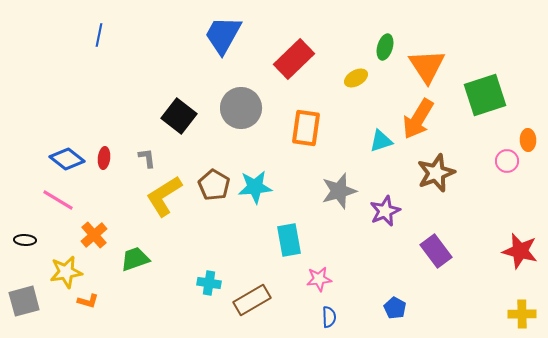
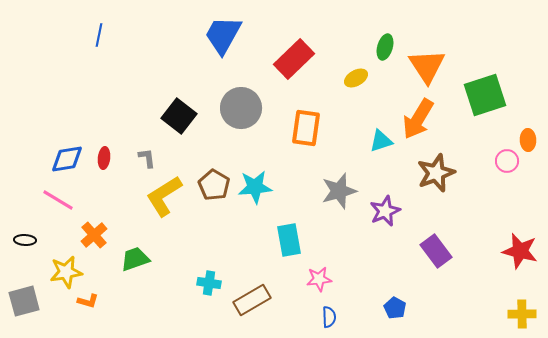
blue diamond: rotated 48 degrees counterclockwise
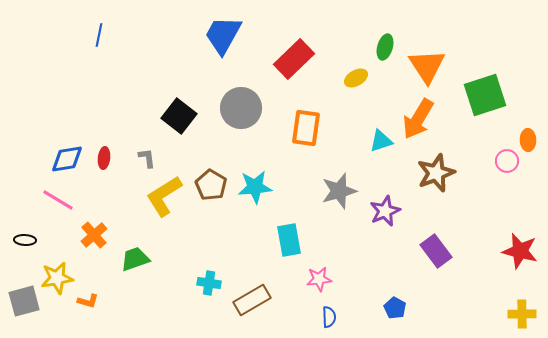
brown pentagon: moved 3 px left
yellow star: moved 9 px left, 6 px down
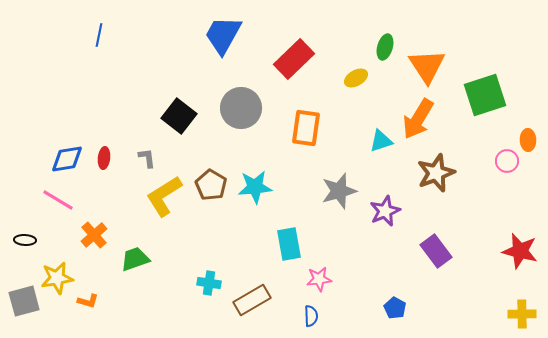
cyan rectangle: moved 4 px down
blue semicircle: moved 18 px left, 1 px up
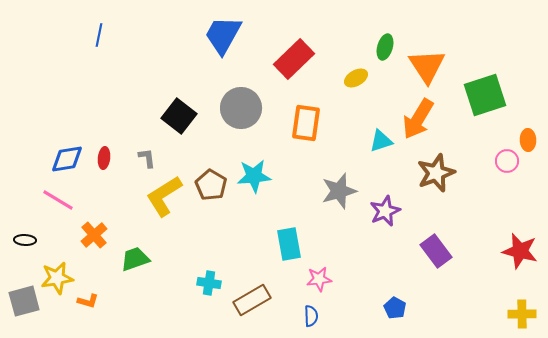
orange rectangle: moved 5 px up
cyan star: moved 1 px left, 11 px up
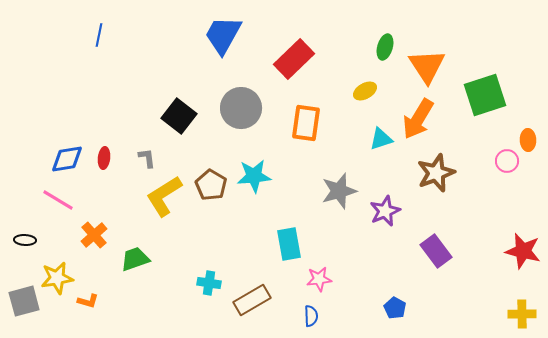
yellow ellipse: moved 9 px right, 13 px down
cyan triangle: moved 2 px up
red star: moved 3 px right
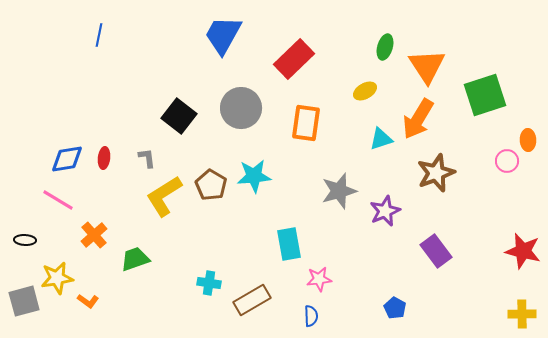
orange L-shape: rotated 20 degrees clockwise
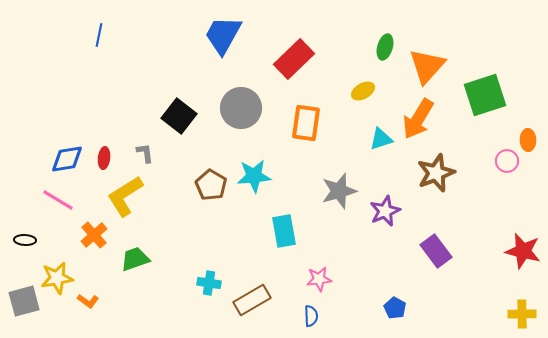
orange triangle: rotated 15 degrees clockwise
yellow ellipse: moved 2 px left
gray L-shape: moved 2 px left, 5 px up
yellow L-shape: moved 39 px left
cyan rectangle: moved 5 px left, 13 px up
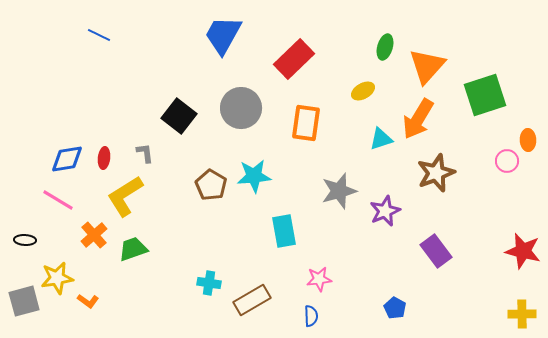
blue line: rotated 75 degrees counterclockwise
green trapezoid: moved 2 px left, 10 px up
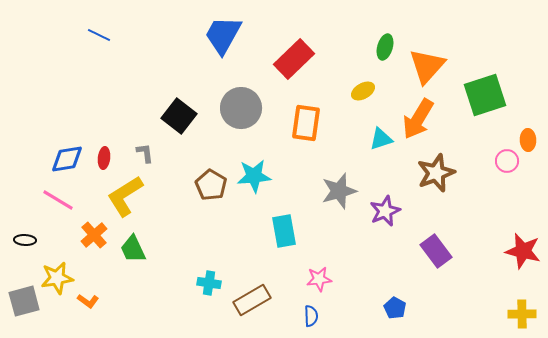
green trapezoid: rotated 96 degrees counterclockwise
